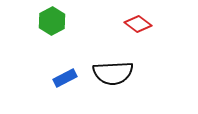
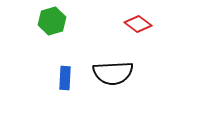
green hexagon: rotated 12 degrees clockwise
blue rectangle: rotated 60 degrees counterclockwise
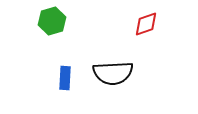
red diamond: moved 8 px right; rotated 56 degrees counterclockwise
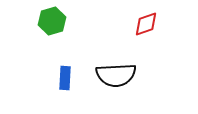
black semicircle: moved 3 px right, 2 px down
